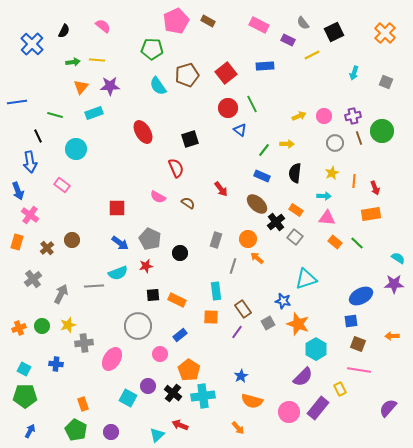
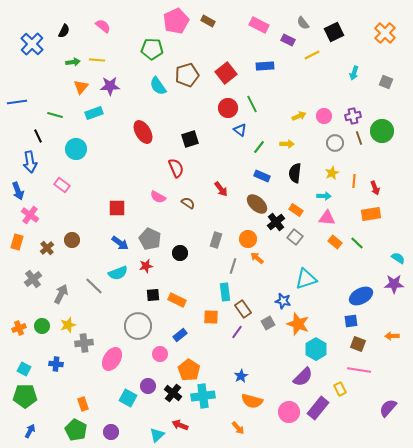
green line at (264, 150): moved 5 px left, 3 px up
gray line at (94, 286): rotated 48 degrees clockwise
cyan rectangle at (216, 291): moved 9 px right, 1 px down
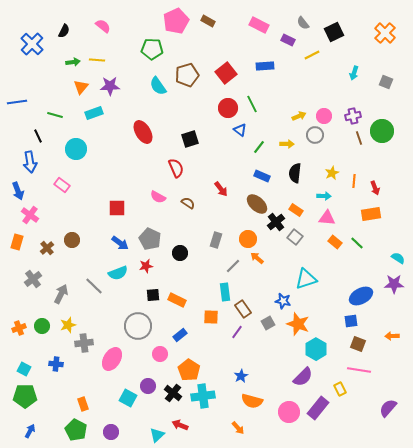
gray circle at (335, 143): moved 20 px left, 8 px up
gray line at (233, 266): rotated 28 degrees clockwise
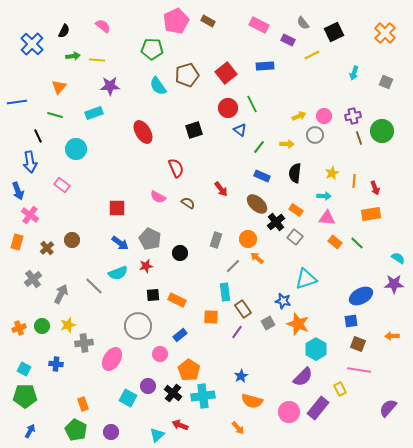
green arrow at (73, 62): moved 6 px up
orange triangle at (81, 87): moved 22 px left
black square at (190, 139): moved 4 px right, 9 px up
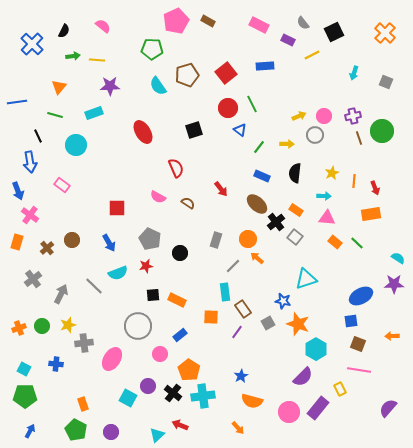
cyan circle at (76, 149): moved 4 px up
blue arrow at (120, 243): moved 11 px left; rotated 24 degrees clockwise
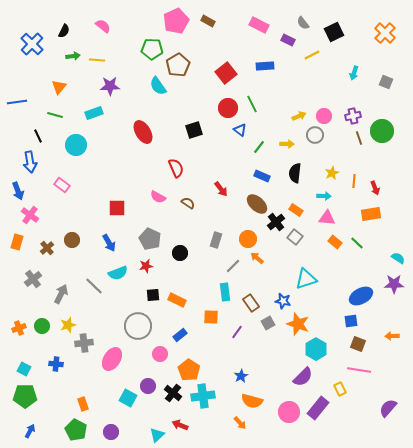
brown pentagon at (187, 75): moved 9 px left, 10 px up; rotated 15 degrees counterclockwise
brown rectangle at (243, 309): moved 8 px right, 6 px up
orange arrow at (238, 428): moved 2 px right, 5 px up
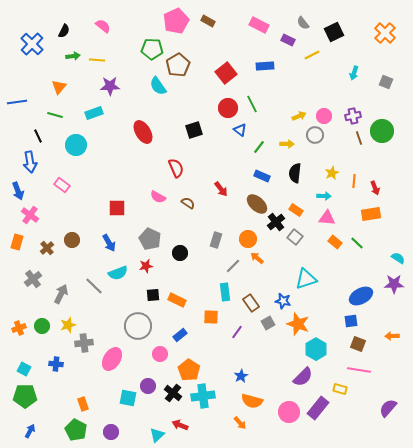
yellow rectangle at (340, 389): rotated 48 degrees counterclockwise
cyan square at (128, 398): rotated 18 degrees counterclockwise
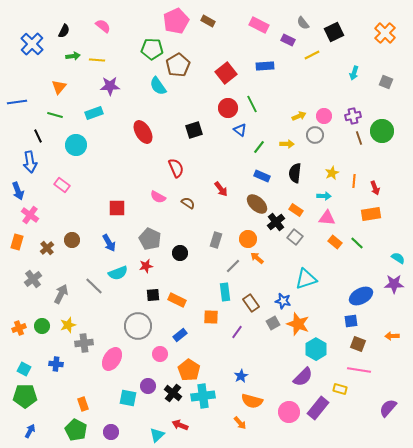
gray square at (268, 323): moved 5 px right
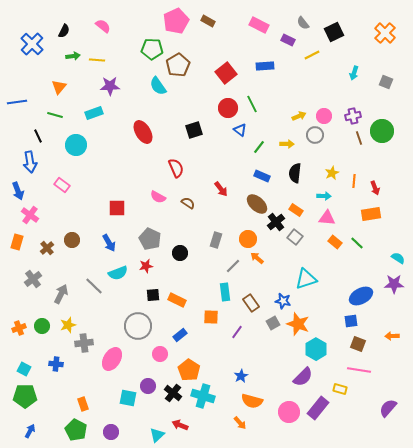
cyan cross at (203, 396): rotated 25 degrees clockwise
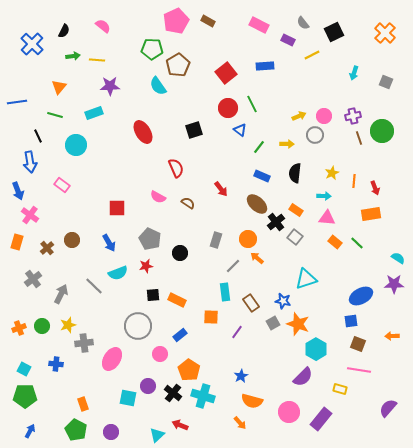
purple rectangle at (318, 408): moved 3 px right, 11 px down
